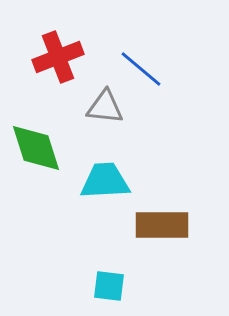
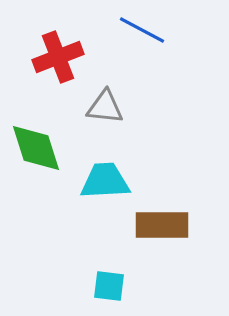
blue line: moved 1 px right, 39 px up; rotated 12 degrees counterclockwise
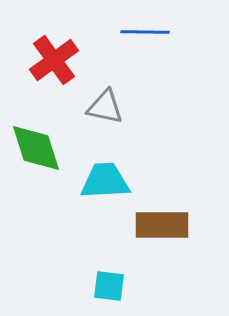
blue line: moved 3 px right, 2 px down; rotated 27 degrees counterclockwise
red cross: moved 4 px left, 3 px down; rotated 15 degrees counterclockwise
gray triangle: rotated 6 degrees clockwise
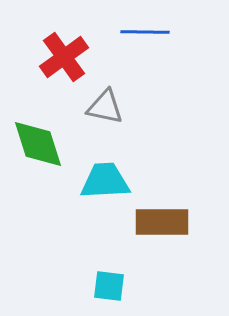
red cross: moved 10 px right, 3 px up
green diamond: moved 2 px right, 4 px up
brown rectangle: moved 3 px up
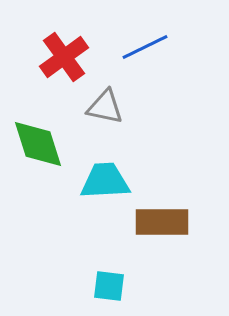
blue line: moved 15 px down; rotated 27 degrees counterclockwise
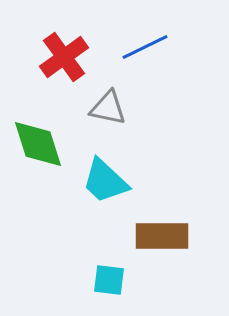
gray triangle: moved 3 px right, 1 px down
cyan trapezoid: rotated 134 degrees counterclockwise
brown rectangle: moved 14 px down
cyan square: moved 6 px up
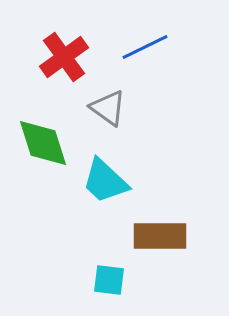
gray triangle: rotated 24 degrees clockwise
green diamond: moved 5 px right, 1 px up
brown rectangle: moved 2 px left
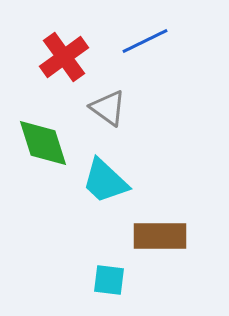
blue line: moved 6 px up
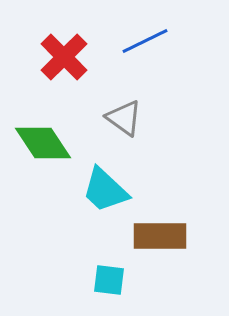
red cross: rotated 9 degrees counterclockwise
gray triangle: moved 16 px right, 10 px down
green diamond: rotated 16 degrees counterclockwise
cyan trapezoid: moved 9 px down
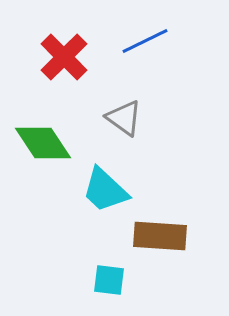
brown rectangle: rotated 4 degrees clockwise
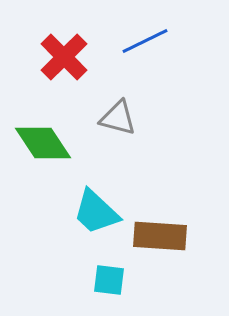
gray triangle: moved 6 px left; rotated 21 degrees counterclockwise
cyan trapezoid: moved 9 px left, 22 px down
